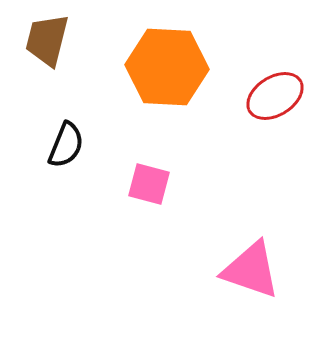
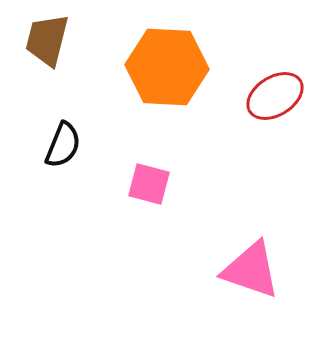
black semicircle: moved 3 px left
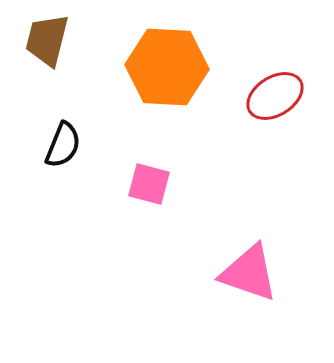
pink triangle: moved 2 px left, 3 px down
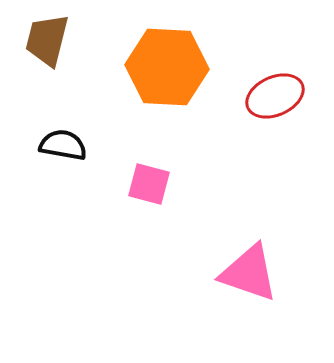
red ellipse: rotated 8 degrees clockwise
black semicircle: rotated 102 degrees counterclockwise
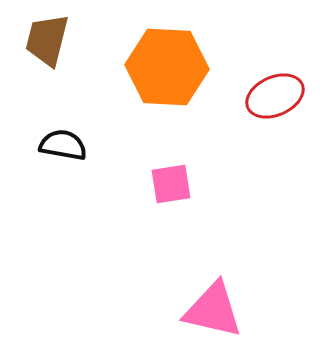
pink square: moved 22 px right; rotated 24 degrees counterclockwise
pink triangle: moved 36 px left, 37 px down; rotated 6 degrees counterclockwise
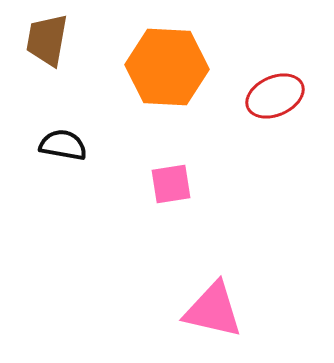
brown trapezoid: rotated 4 degrees counterclockwise
